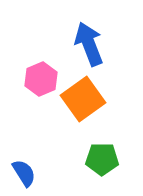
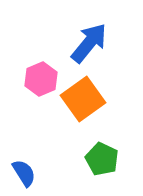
blue arrow: moved 1 px up; rotated 60 degrees clockwise
green pentagon: rotated 24 degrees clockwise
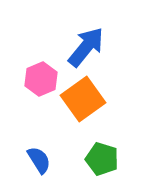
blue arrow: moved 3 px left, 4 px down
green pentagon: rotated 8 degrees counterclockwise
blue semicircle: moved 15 px right, 13 px up
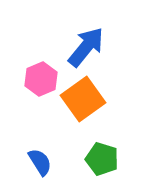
blue semicircle: moved 1 px right, 2 px down
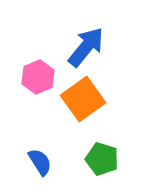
pink hexagon: moved 3 px left, 2 px up
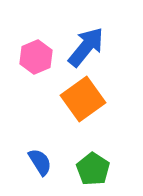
pink hexagon: moved 2 px left, 20 px up
green pentagon: moved 9 px left, 10 px down; rotated 16 degrees clockwise
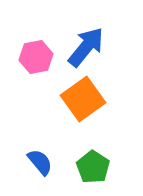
pink hexagon: rotated 12 degrees clockwise
blue semicircle: rotated 8 degrees counterclockwise
green pentagon: moved 2 px up
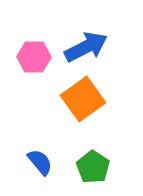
blue arrow: rotated 24 degrees clockwise
pink hexagon: moved 2 px left; rotated 12 degrees clockwise
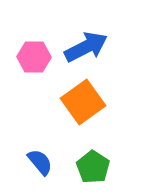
orange square: moved 3 px down
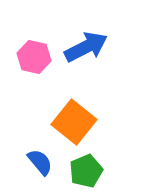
pink hexagon: rotated 12 degrees clockwise
orange square: moved 9 px left, 20 px down; rotated 15 degrees counterclockwise
green pentagon: moved 7 px left, 4 px down; rotated 16 degrees clockwise
